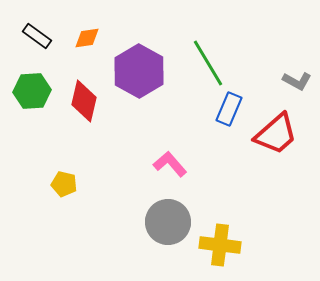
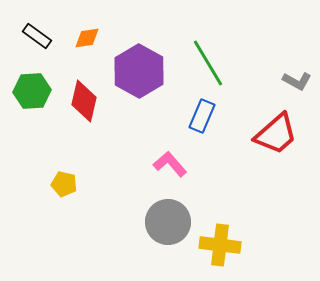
blue rectangle: moved 27 px left, 7 px down
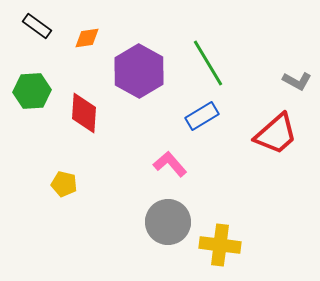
black rectangle: moved 10 px up
red diamond: moved 12 px down; rotated 9 degrees counterclockwise
blue rectangle: rotated 36 degrees clockwise
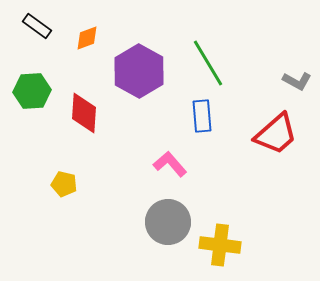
orange diamond: rotated 12 degrees counterclockwise
blue rectangle: rotated 64 degrees counterclockwise
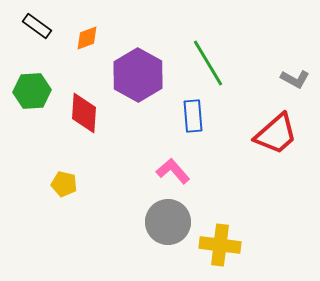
purple hexagon: moved 1 px left, 4 px down
gray L-shape: moved 2 px left, 2 px up
blue rectangle: moved 9 px left
pink L-shape: moved 3 px right, 7 px down
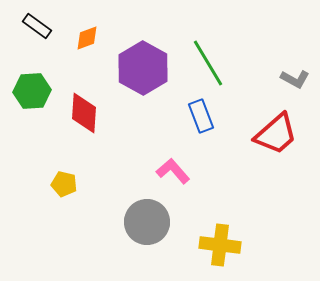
purple hexagon: moved 5 px right, 7 px up
blue rectangle: moved 8 px right; rotated 16 degrees counterclockwise
gray circle: moved 21 px left
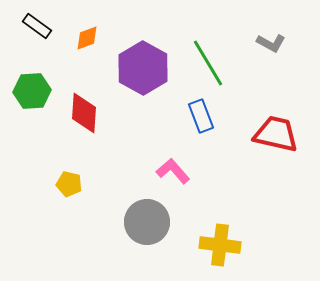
gray L-shape: moved 24 px left, 36 px up
red trapezoid: rotated 126 degrees counterclockwise
yellow pentagon: moved 5 px right
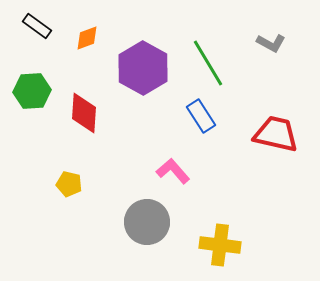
blue rectangle: rotated 12 degrees counterclockwise
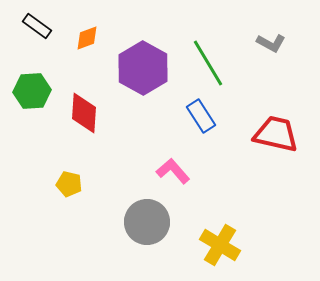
yellow cross: rotated 24 degrees clockwise
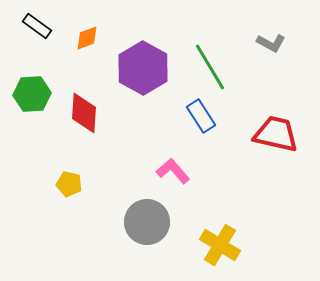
green line: moved 2 px right, 4 px down
green hexagon: moved 3 px down
